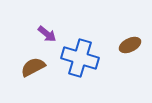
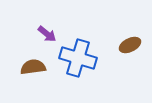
blue cross: moved 2 px left
brown semicircle: rotated 20 degrees clockwise
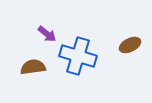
blue cross: moved 2 px up
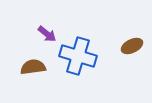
brown ellipse: moved 2 px right, 1 px down
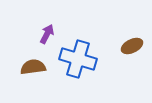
purple arrow: rotated 102 degrees counterclockwise
blue cross: moved 3 px down
